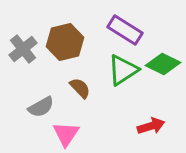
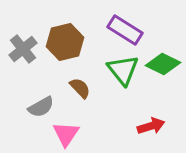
green triangle: rotated 36 degrees counterclockwise
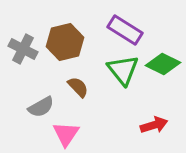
gray cross: rotated 24 degrees counterclockwise
brown semicircle: moved 2 px left, 1 px up
red arrow: moved 3 px right, 1 px up
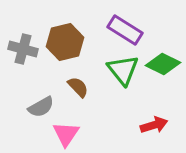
gray cross: rotated 12 degrees counterclockwise
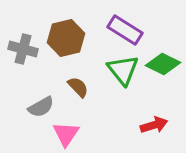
brown hexagon: moved 1 px right, 4 px up
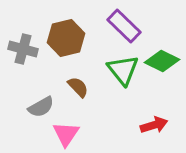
purple rectangle: moved 1 px left, 4 px up; rotated 12 degrees clockwise
green diamond: moved 1 px left, 3 px up
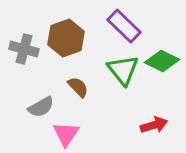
brown hexagon: rotated 6 degrees counterclockwise
gray cross: moved 1 px right
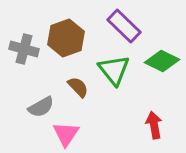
green triangle: moved 9 px left
red arrow: rotated 84 degrees counterclockwise
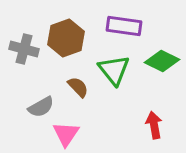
purple rectangle: rotated 36 degrees counterclockwise
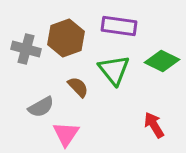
purple rectangle: moved 5 px left
gray cross: moved 2 px right
red arrow: rotated 20 degrees counterclockwise
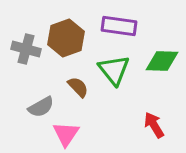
green diamond: rotated 24 degrees counterclockwise
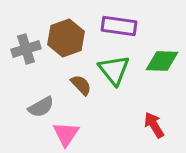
gray cross: rotated 32 degrees counterclockwise
brown semicircle: moved 3 px right, 2 px up
